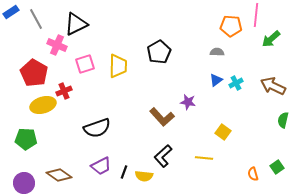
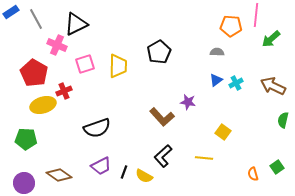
yellow semicircle: rotated 24 degrees clockwise
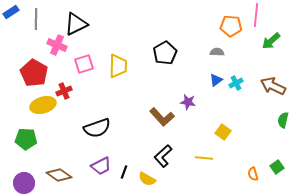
gray line: rotated 30 degrees clockwise
green arrow: moved 2 px down
black pentagon: moved 6 px right, 1 px down
pink square: moved 1 px left
yellow semicircle: moved 3 px right, 3 px down
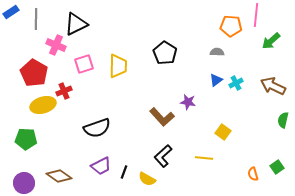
pink cross: moved 1 px left
black pentagon: rotated 10 degrees counterclockwise
brown diamond: moved 1 px down
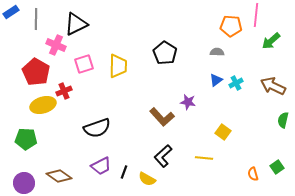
red pentagon: moved 2 px right, 1 px up
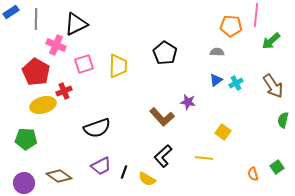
brown arrow: rotated 150 degrees counterclockwise
